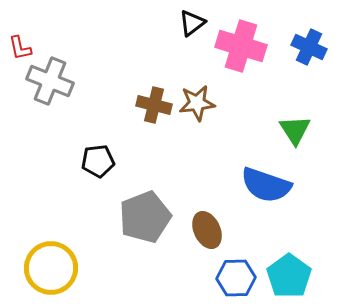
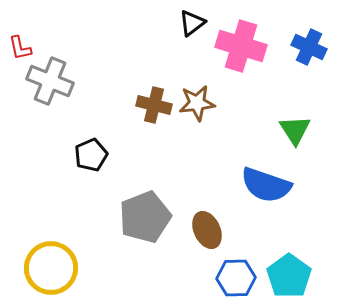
black pentagon: moved 7 px left, 6 px up; rotated 16 degrees counterclockwise
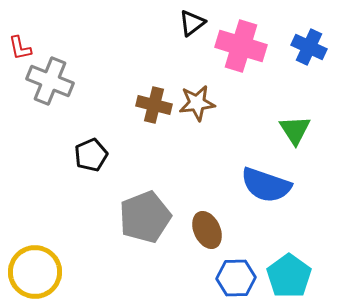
yellow circle: moved 16 px left, 4 px down
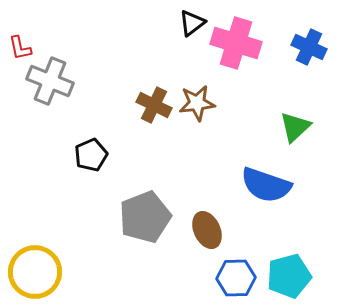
pink cross: moved 5 px left, 3 px up
brown cross: rotated 12 degrees clockwise
green triangle: moved 3 px up; rotated 20 degrees clockwise
cyan pentagon: rotated 21 degrees clockwise
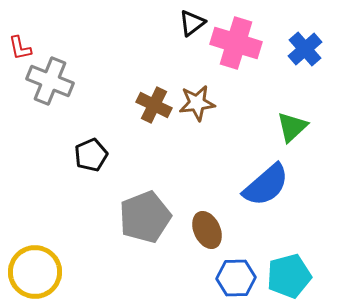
blue cross: moved 4 px left, 2 px down; rotated 24 degrees clockwise
green triangle: moved 3 px left
blue semicircle: rotated 60 degrees counterclockwise
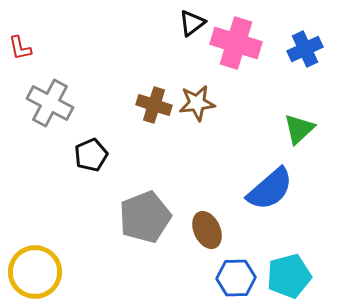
blue cross: rotated 16 degrees clockwise
gray cross: moved 22 px down; rotated 6 degrees clockwise
brown cross: rotated 8 degrees counterclockwise
green triangle: moved 7 px right, 2 px down
blue semicircle: moved 4 px right, 4 px down
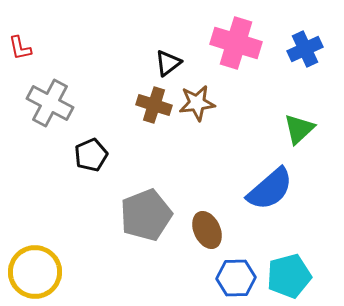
black triangle: moved 24 px left, 40 px down
gray pentagon: moved 1 px right, 2 px up
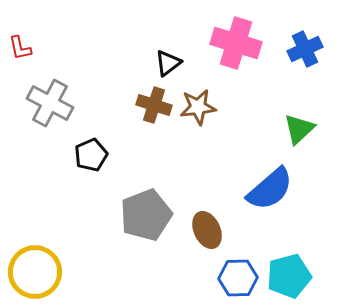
brown star: moved 1 px right, 4 px down
blue hexagon: moved 2 px right
